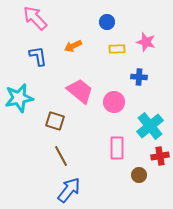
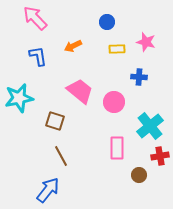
blue arrow: moved 21 px left
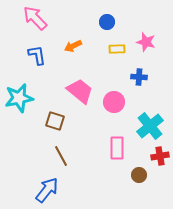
blue L-shape: moved 1 px left, 1 px up
blue arrow: moved 1 px left
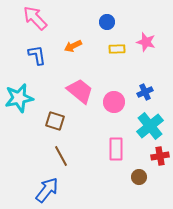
blue cross: moved 6 px right, 15 px down; rotated 28 degrees counterclockwise
pink rectangle: moved 1 px left, 1 px down
brown circle: moved 2 px down
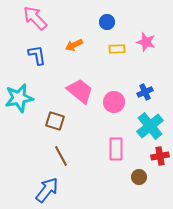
orange arrow: moved 1 px right, 1 px up
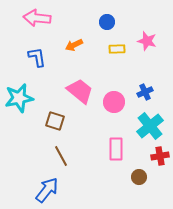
pink arrow: moved 2 px right; rotated 40 degrees counterclockwise
pink star: moved 1 px right, 1 px up
blue L-shape: moved 2 px down
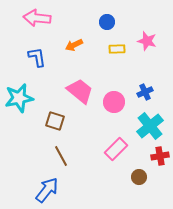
pink rectangle: rotated 45 degrees clockwise
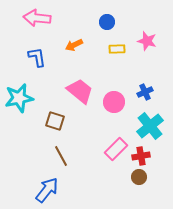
red cross: moved 19 px left
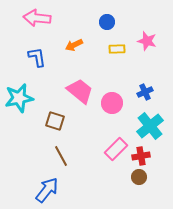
pink circle: moved 2 px left, 1 px down
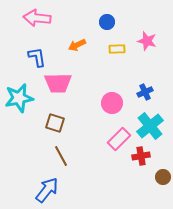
orange arrow: moved 3 px right
pink trapezoid: moved 22 px left, 8 px up; rotated 140 degrees clockwise
brown square: moved 2 px down
pink rectangle: moved 3 px right, 10 px up
brown circle: moved 24 px right
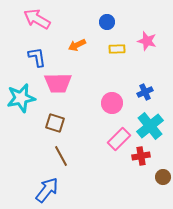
pink arrow: moved 1 px down; rotated 24 degrees clockwise
cyan star: moved 2 px right
